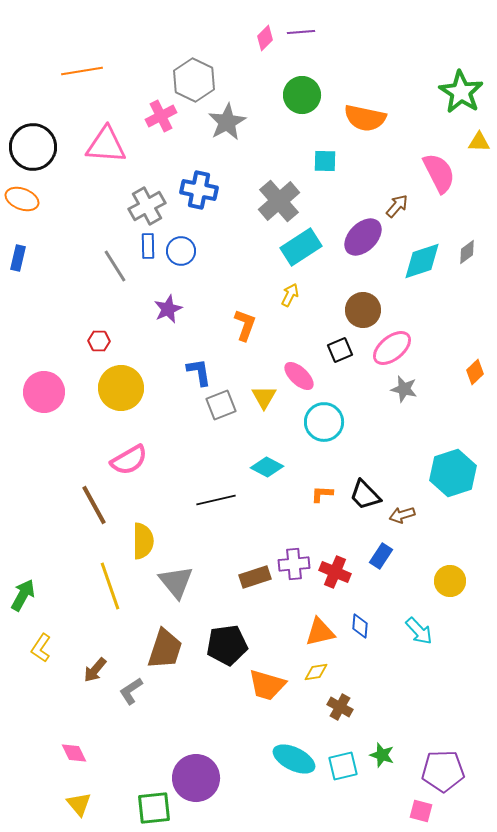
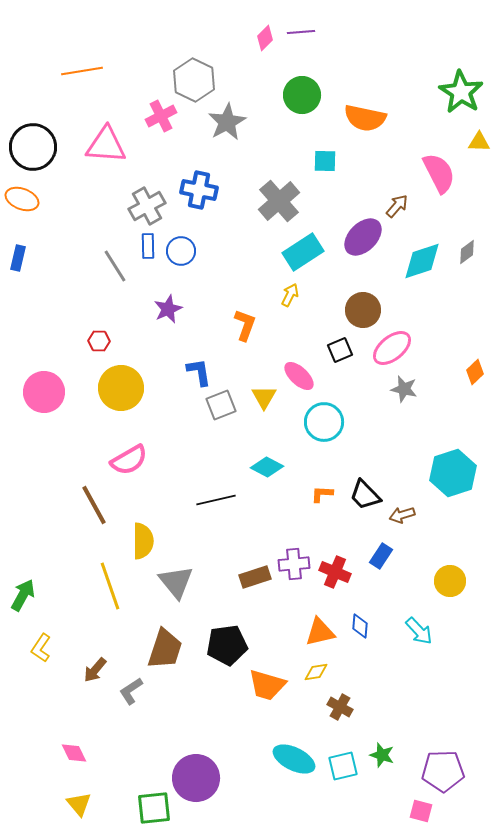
cyan rectangle at (301, 247): moved 2 px right, 5 px down
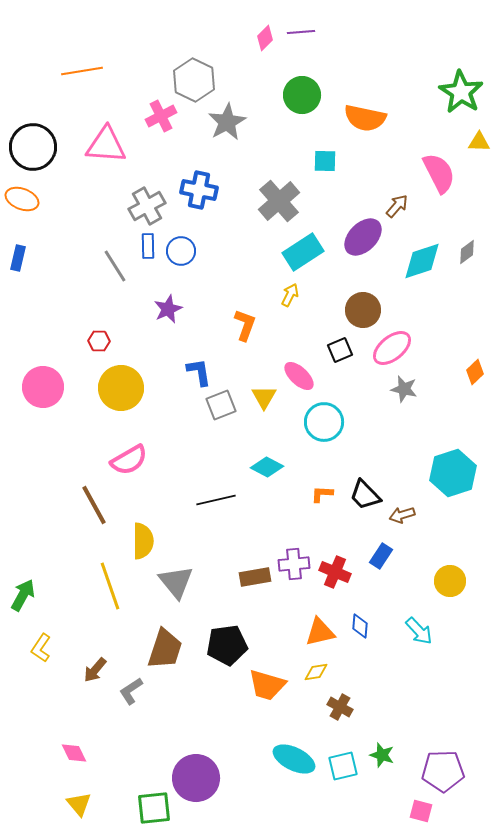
pink circle at (44, 392): moved 1 px left, 5 px up
brown rectangle at (255, 577): rotated 8 degrees clockwise
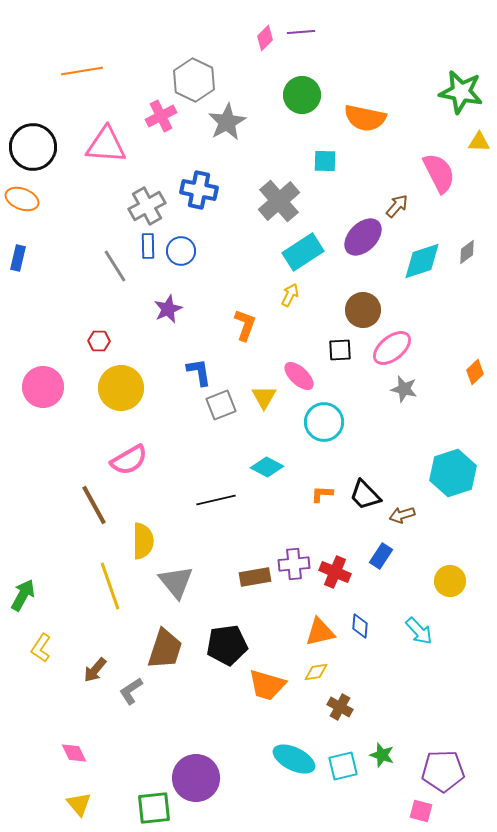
green star at (461, 92): rotated 21 degrees counterclockwise
black square at (340, 350): rotated 20 degrees clockwise
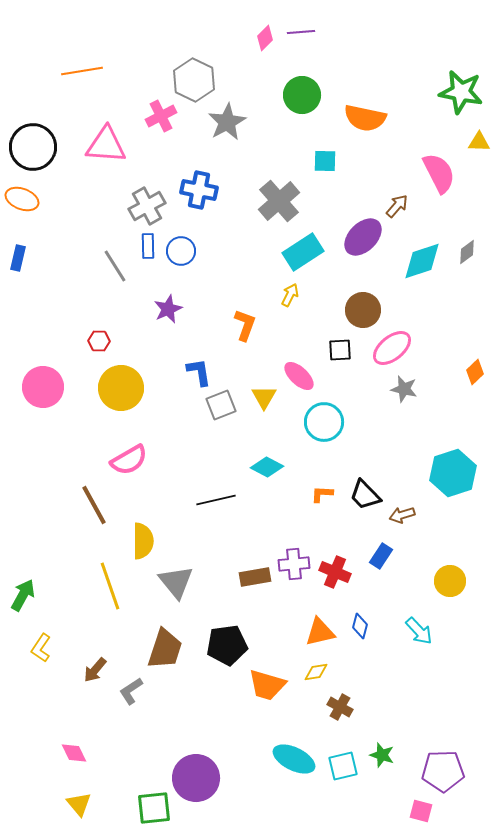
blue diamond at (360, 626): rotated 10 degrees clockwise
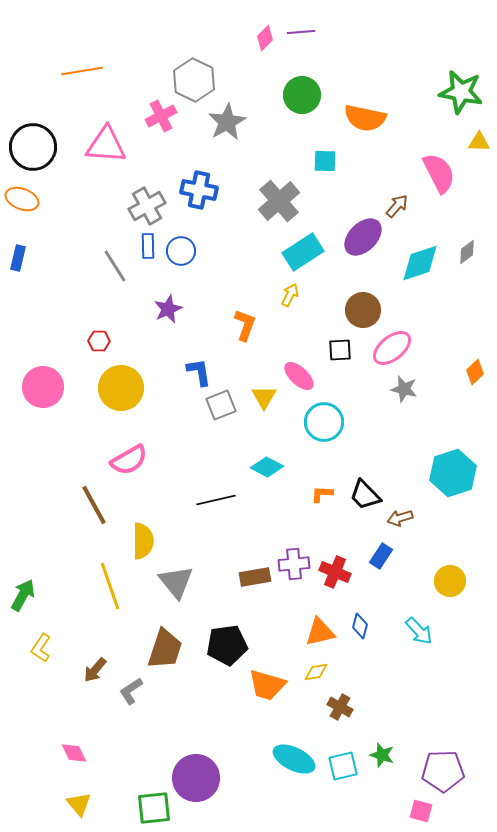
cyan diamond at (422, 261): moved 2 px left, 2 px down
brown arrow at (402, 515): moved 2 px left, 3 px down
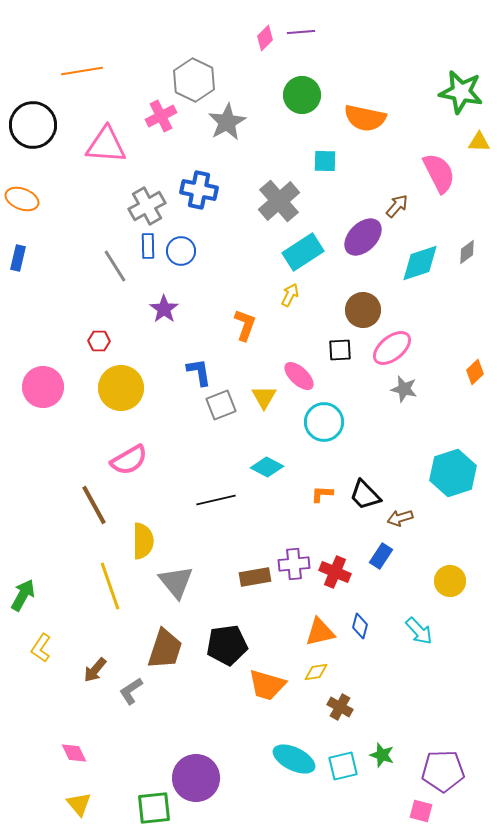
black circle at (33, 147): moved 22 px up
purple star at (168, 309): moved 4 px left; rotated 12 degrees counterclockwise
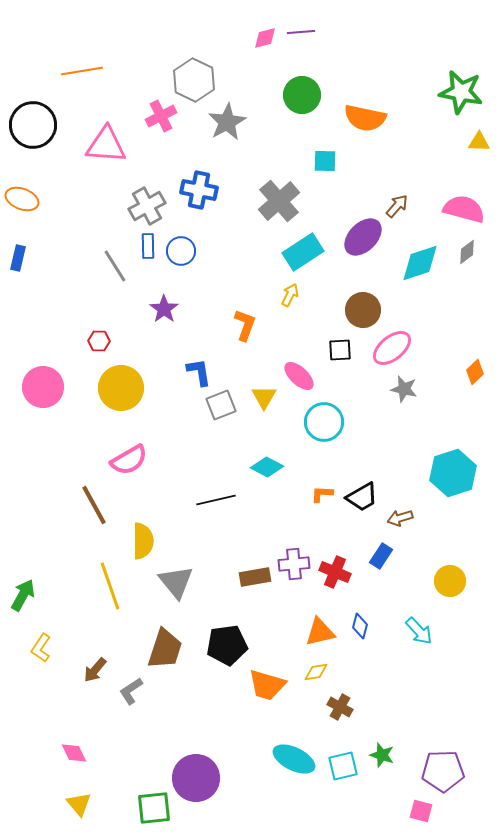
pink diamond at (265, 38): rotated 30 degrees clockwise
pink semicircle at (439, 173): moved 25 px right, 36 px down; rotated 48 degrees counterclockwise
black trapezoid at (365, 495): moved 3 px left, 2 px down; rotated 76 degrees counterclockwise
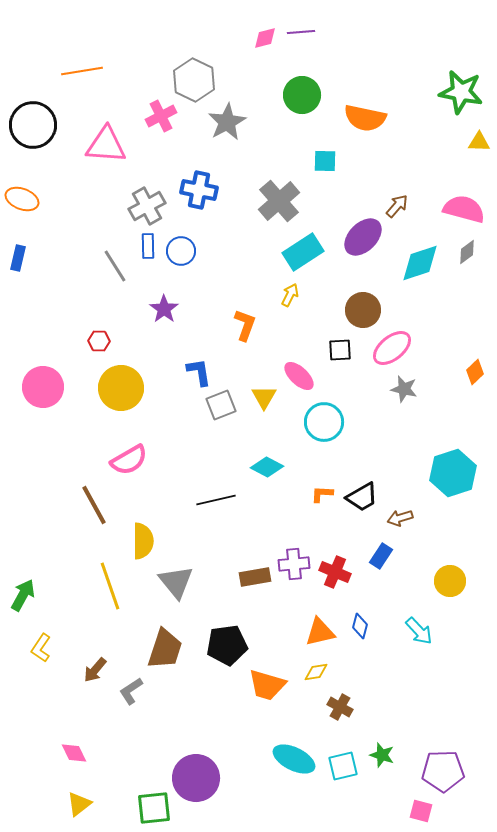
yellow triangle at (79, 804): rotated 32 degrees clockwise
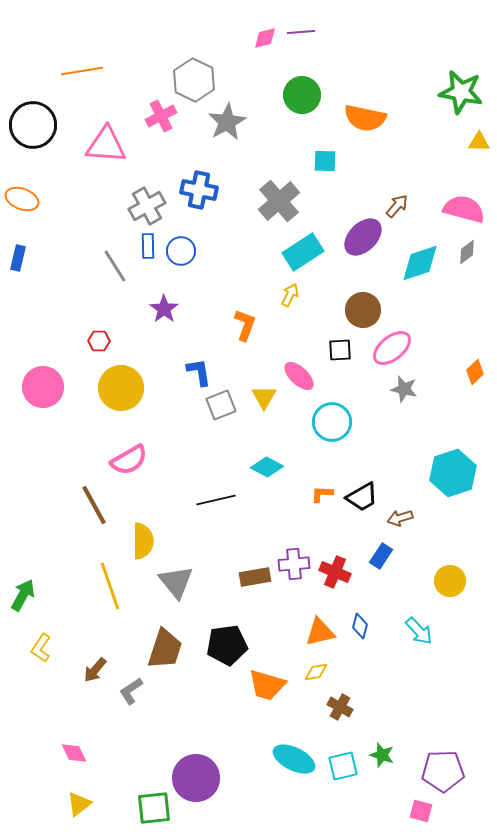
cyan circle at (324, 422): moved 8 px right
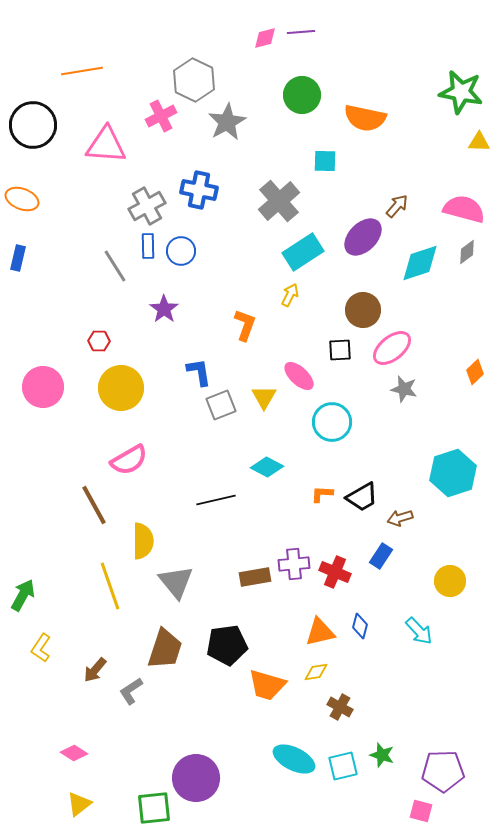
pink diamond at (74, 753): rotated 32 degrees counterclockwise
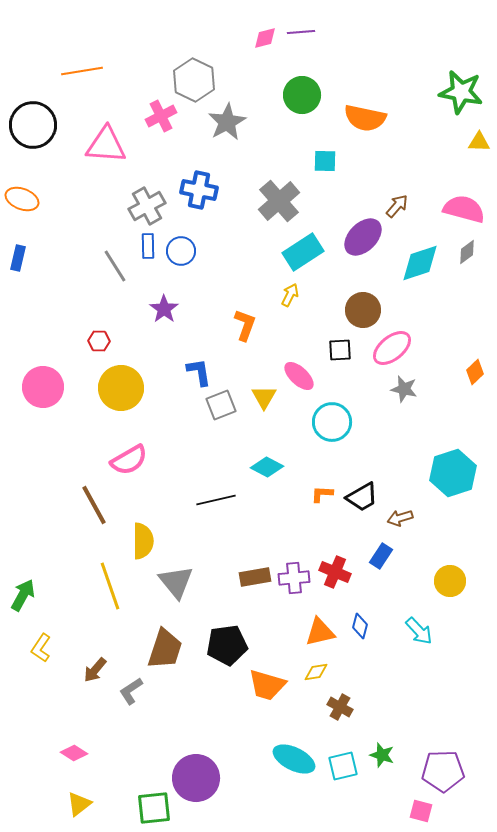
purple cross at (294, 564): moved 14 px down
